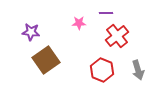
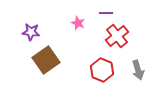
pink star: moved 1 px left; rotated 24 degrees clockwise
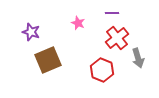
purple line: moved 6 px right
purple star: rotated 12 degrees clockwise
red cross: moved 2 px down
brown square: moved 2 px right; rotated 12 degrees clockwise
gray arrow: moved 12 px up
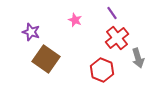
purple line: rotated 56 degrees clockwise
pink star: moved 3 px left, 3 px up
brown square: moved 2 px left, 1 px up; rotated 32 degrees counterclockwise
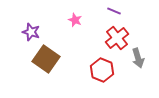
purple line: moved 2 px right, 2 px up; rotated 32 degrees counterclockwise
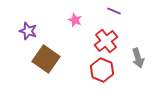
purple star: moved 3 px left, 1 px up
red cross: moved 11 px left, 3 px down
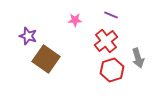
purple line: moved 3 px left, 4 px down
pink star: rotated 24 degrees counterclockwise
purple star: moved 5 px down
red hexagon: moved 10 px right; rotated 20 degrees clockwise
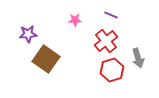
purple star: moved 2 px up; rotated 24 degrees counterclockwise
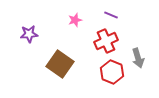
pink star: rotated 16 degrees counterclockwise
purple star: moved 1 px right
red cross: rotated 15 degrees clockwise
brown square: moved 14 px right, 5 px down
red hexagon: moved 2 px down; rotated 20 degrees counterclockwise
